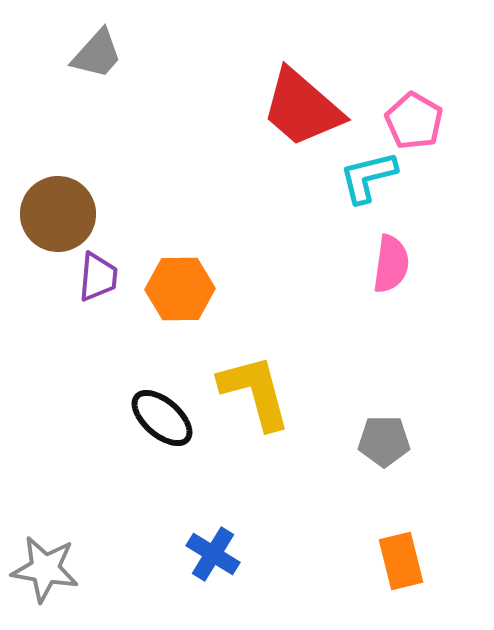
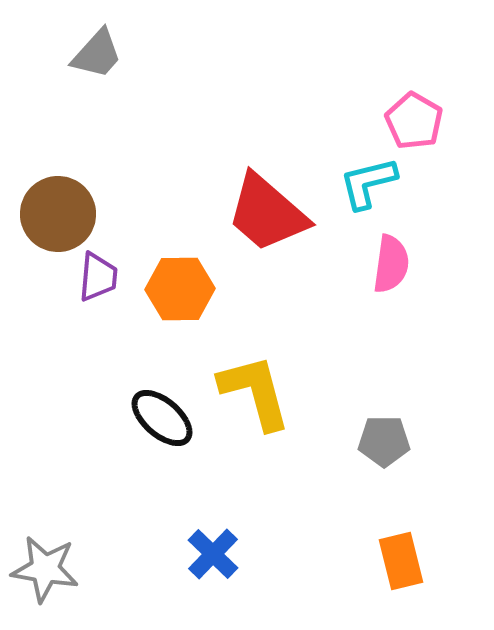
red trapezoid: moved 35 px left, 105 px down
cyan L-shape: moved 6 px down
blue cross: rotated 12 degrees clockwise
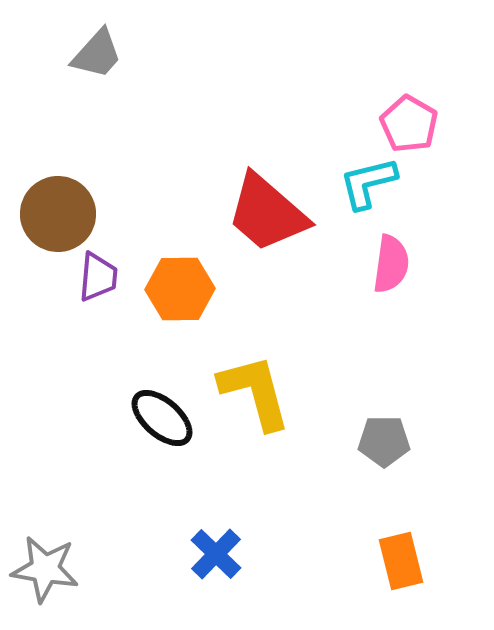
pink pentagon: moved 5 px left, 3 px down
blue cross: moved 3 px right
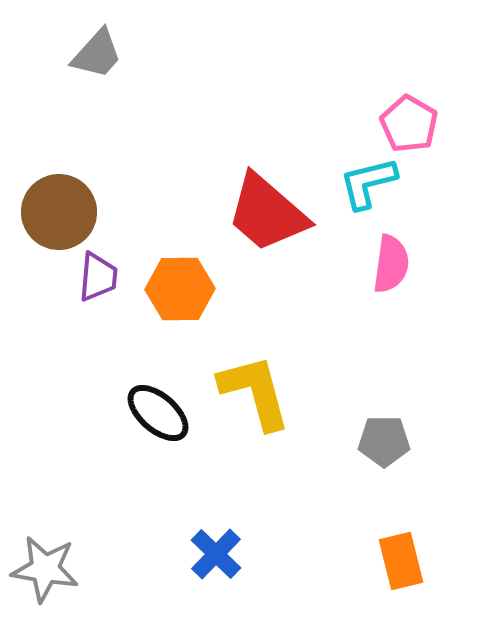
brown circle: moved 1 px right, 2 px up
black ellipse: moved 4 px left, 5 px up
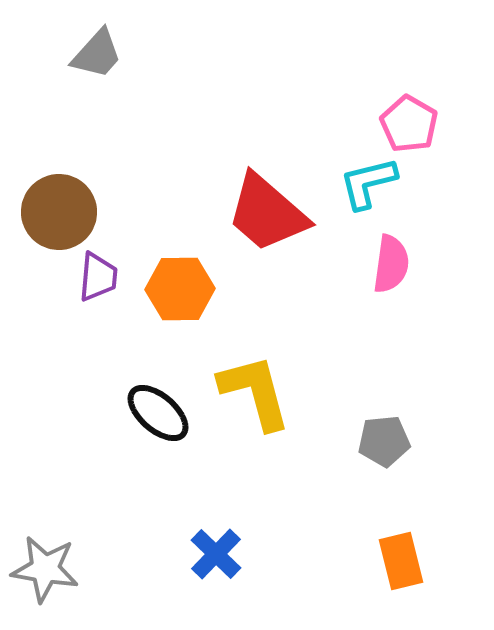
gray pentagon: rotated 6 degrees counterclockwise
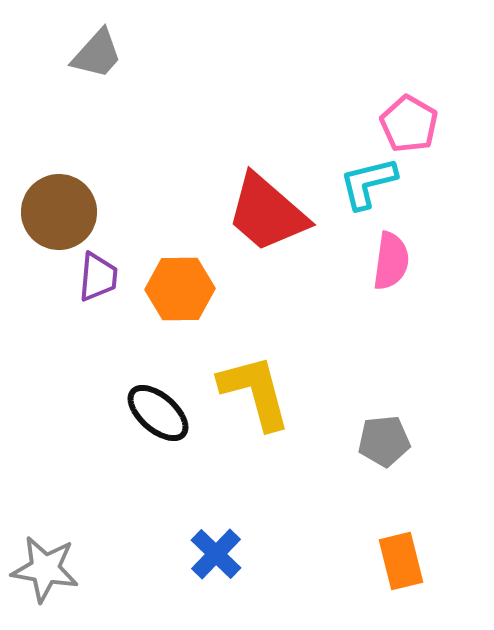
pink semicircle: moved 3 px up
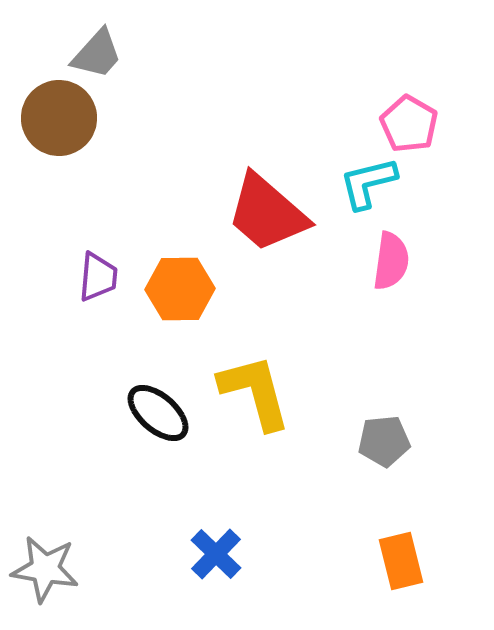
brown circle: moved 94 px up
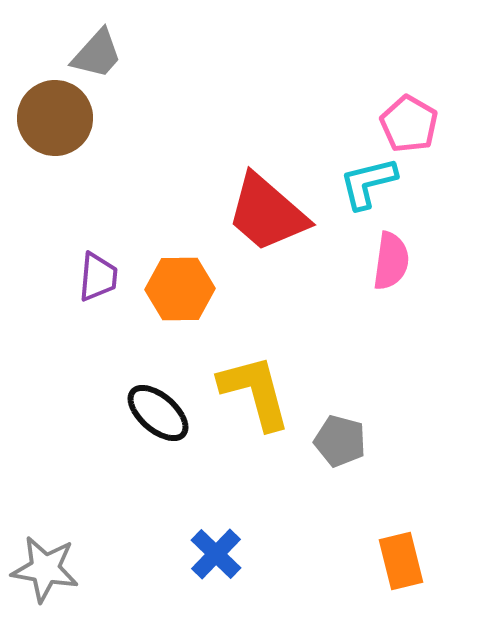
brown circle: moved 4 px left
gray pentagon: moved 44 px left; rotated 21 degrees clockwise
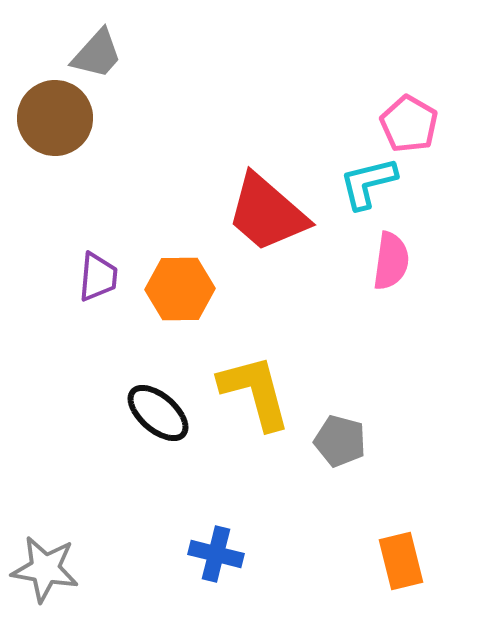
blue cross: rotated 30 degrees counterclockwise
